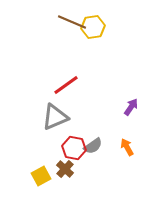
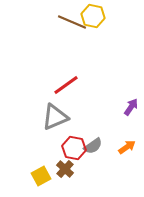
yellow hexagon: moved 11 px up; rotated 20 degrees clockwise
orange arrow: rotated 84 degrees clockwise
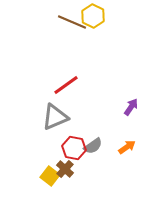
yellow hexagon: rotated 15 degrees clockwise
yellow square: moved 9 px right; rotated 24 degrees counterclockwise
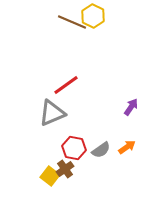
gray triangle: moved 3 px left, 4 px up
gray semicircle: moved 8 px right, 4 px down
brown cross: rotated 12 degrees clockwise
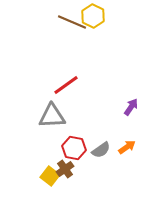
gray triangle: moved 3 px down; rotated 20 degrees clockwise
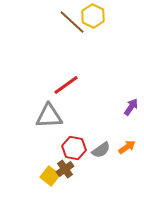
brown line: rotated 20 degrees clockwise
gray triangle: moved 3 px left
